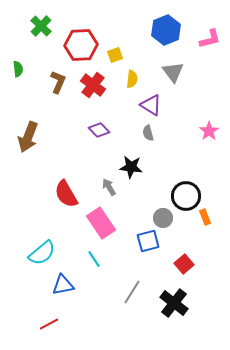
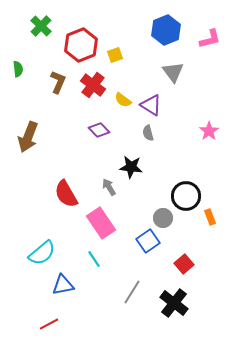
red hexagon: rotated 20 degrees counterclockwise
yellow semicircle: moved 9 px left, 21 px down; rotated 120 degrees clockwise
orange rectangle: moved 5 px right
blue square: rotated 20 degrees counterclockwise
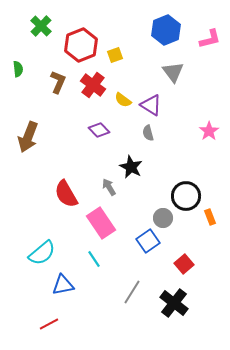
black star: rotated 20 degrees clockwise
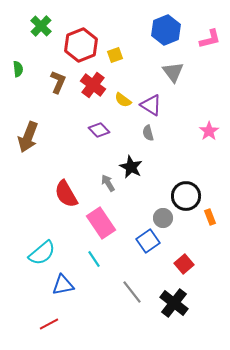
gray arrow: moved 1 px left, 4 px up
gray line: rotated 70 degrees counterclockwise
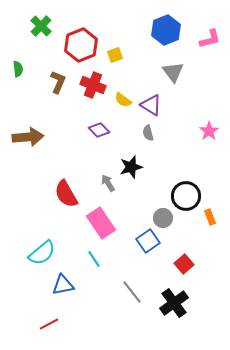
red cross: rotated 15 degrees counterclockwise
brown arrow: rotated 116 degrees counterclockwise
black star: rotated 30 degrees clockwise
black cross: rotated 16 degrees clockwise
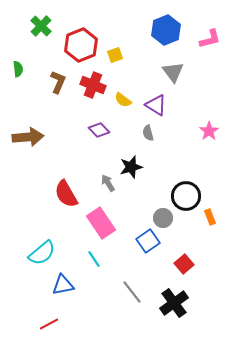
purple triangle: moved 5 px right
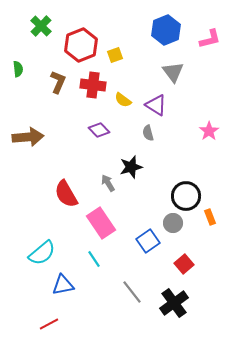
red cross: rotated 15 degrees counterclockwise
gray circle: moved 10 px right, 5 px down
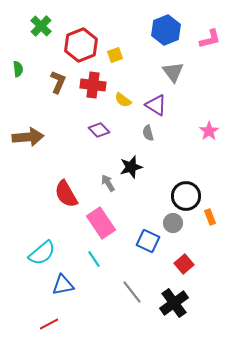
blue square: rotated 30 degrees counterclockwise
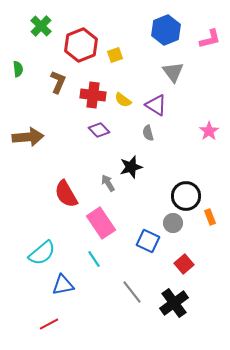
red cross: moved 10 px down
